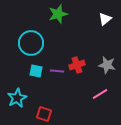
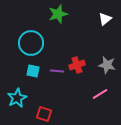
cyan square: moved 3 px left
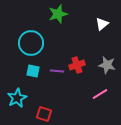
white triangle: moved 3 px left, 5 px down
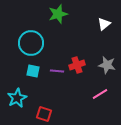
white triangle: moved 2 px right
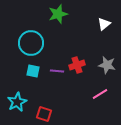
cyan star: moved 4 px down
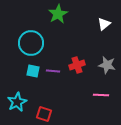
green star: rotated 12 degrees counterclockwise
purple line: moved 4 px left
pink line: moved 1 px right, 1 px down; rotated 35 degrees clockwise
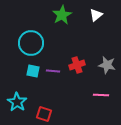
green star: moved 4 px right, 1 px down
white triangle: moved 8 px left, 9 px up
cyan star: rotated 12 degrees counterclockwise
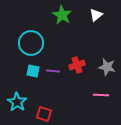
green star: rotated 12 degrees counterclockwise
gray star: moved 2 px down
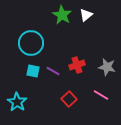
white triangle: moved 10 px left
purple line: rotated 24 degrees clockwise
pink line: rotated 28 degrees clockwise
red square: moved 25 px right, 15 px up; rotated 28 degrees clockwise
